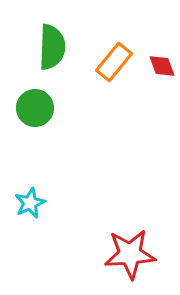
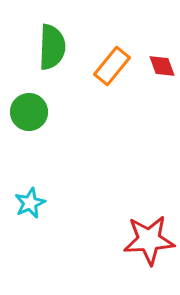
orange rectangle: moved 2 px left, 4 px down
green circle: moved 6 px left, 4 px down
red star: moved 19 px right, 14 px up
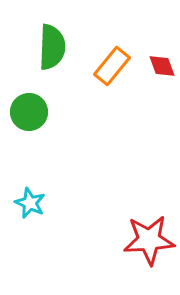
cyan star: rotated 24 degrees counterclockwise
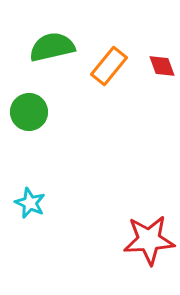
green semicircle: rotated 105 degrees counterclockwise
orange rectangle: moved 3 px left
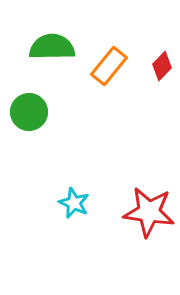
green semicircle: rotated 12 degrees clockwise
red diamond: rotated 64 degrees clockwise
cyan star: moved 44 px right
red star: moved 28 px up; rotated 12 degrees clockwise
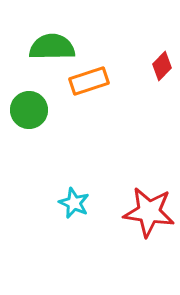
orange rectangle: moved 20 px left, 15 px down; rotated 33 degrees clockwise
green circle: moved 2 px up
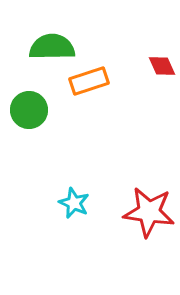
red diamond: rotated 68 degrees counterclockwise
